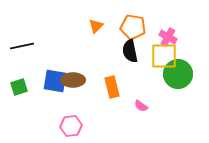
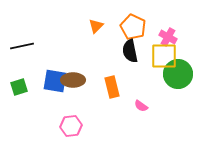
orange pentagon: rotated 15 degrees clockwise
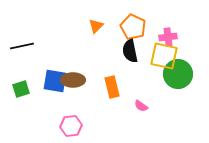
pink cross: rotated 36 degrees counterclockwise
yellow square: rotated 12 degrees clockwise
green square: moved 2 px right, 2 px down
